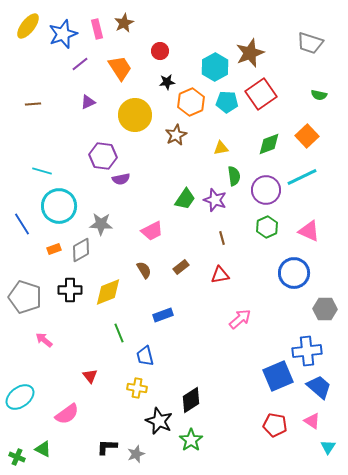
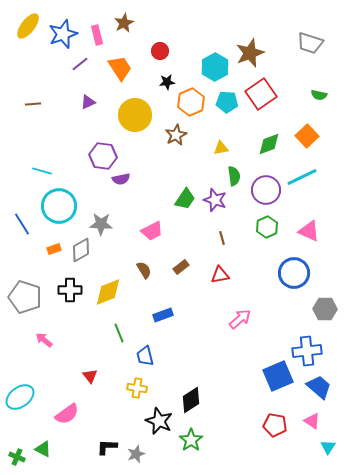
pink rectangle at (97, 29): moved 6 px down
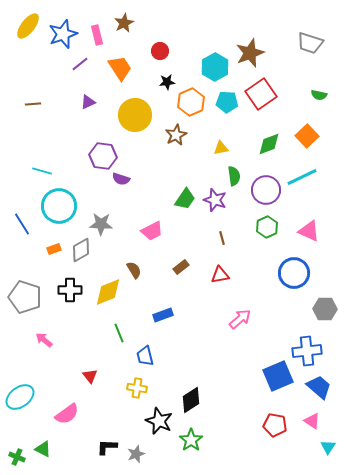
purple semicircle at (121, 179): rotated 30 degrees clockwise
brown semicircle at (144, 270): moved 10 px left
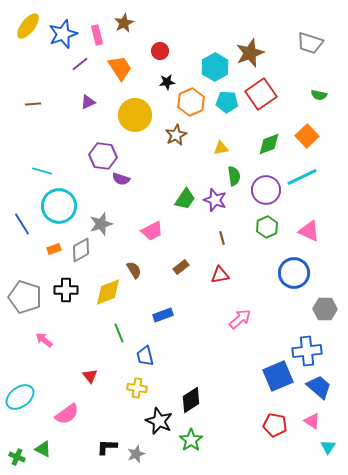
gray star at (101, 224): rotated 20 degrees counterclockwise
black cross at (70, 290): moved 4 px left
